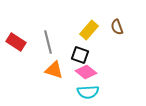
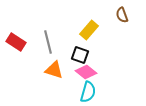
brown semicircle: moved 5 px right, 12 px up
cyan semicircle: rotated 70 degrees counterclockwise
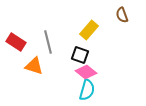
orange triangle: moved 20 px left, 4 px up
cyan semicircle: moved 1 px left, 2 px up
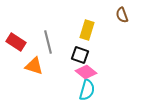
yellow rectangle: moved 2 px left; rotated 24 degrees counterclockwise
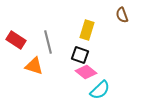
red rectangle: moved 2 px up
cyan semicircle: moved 13 px right; rotated 30 degrees clockwise
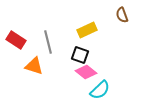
yellow rectangle: rotated 48 degrees clockwise
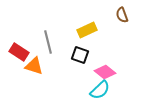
red rectangle: moved 3 px right, 12 px down
pink diamond: moved 19 px right
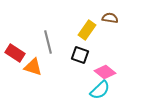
brown semicircle: moved 12 px left, 3 px down; rotated 119 degrees clockwise
yellow rectangle: rotated 30 degrees counterclockwise
red rectangle: moved 4 px left, 1 px down
orange triangle: moved 1 px left, 1 px down
